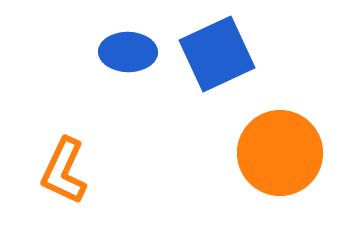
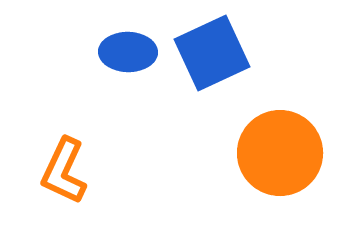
blue square: moved 5 px left, 1 px up
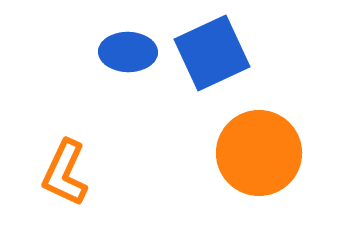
orange circle: moved 21 px left
orange L-shape: moved 1 px right, 2 px down
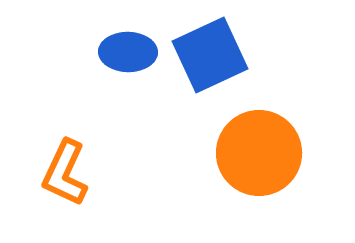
blue square: moved 2 px left, 2 px down
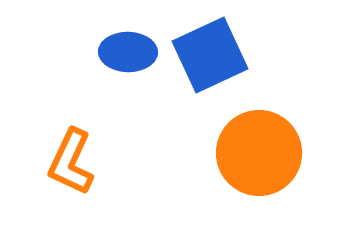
orange L-shape: moved 6 px right, 11 px up
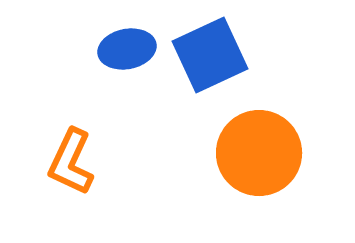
blue ellipse: moved 1 px left, 3 px up; rotated 12 degrees counterclockwise
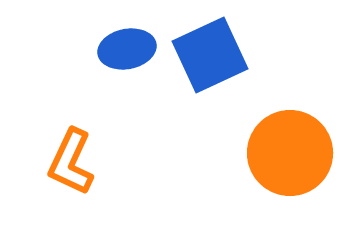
orange circle: moved 31 px right
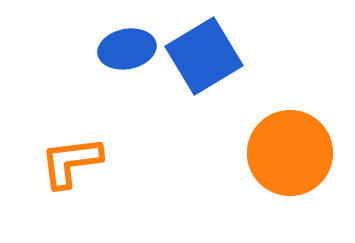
blue square: moved 6 px left, 1 px down; rotated 6 degrees counterclockwise
orange L-shape: rotated 58 degrees clockwise
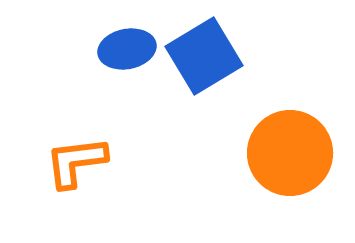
orange L-shape: moved 5 px right
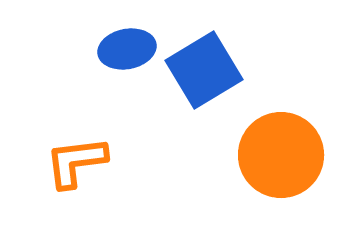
blue square: moved 14 px down
orange circle: moved 9 px left, 2 px down
